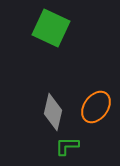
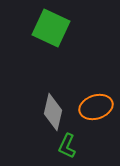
orange ellipse: rotated 36 degrees clockwise
green L-shape: rotated 65 degrees counterclockwise
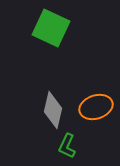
gray diamond: moved 2 px up
